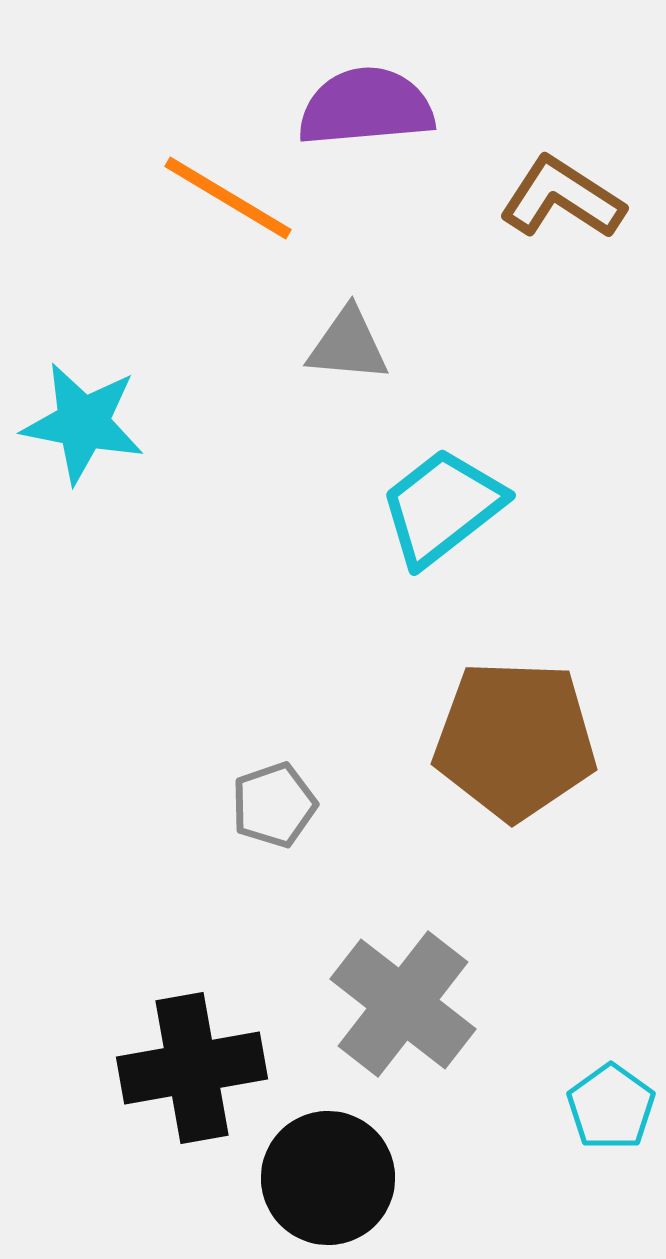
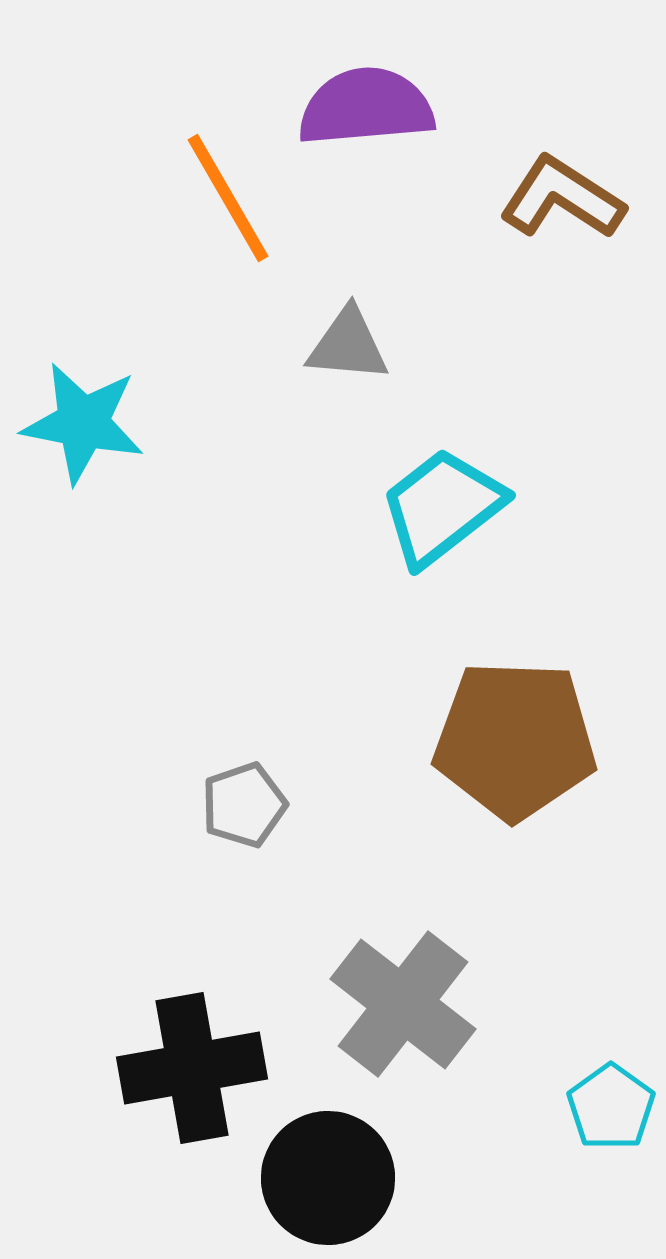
orange line: rotated 29 degrees clockwise
gray pentagon: moved 30 px left
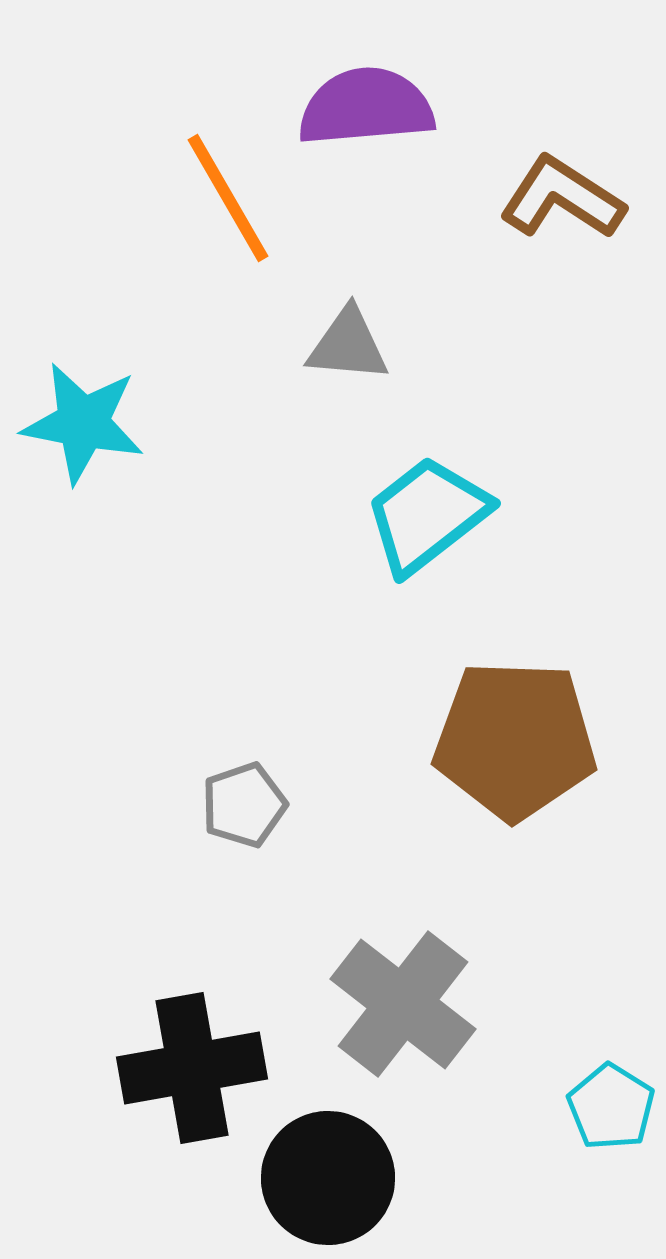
cyan trapezoid: moved 15 px left, 8 px down
cyan pentagon: rotated 4 degrees counterclockwise
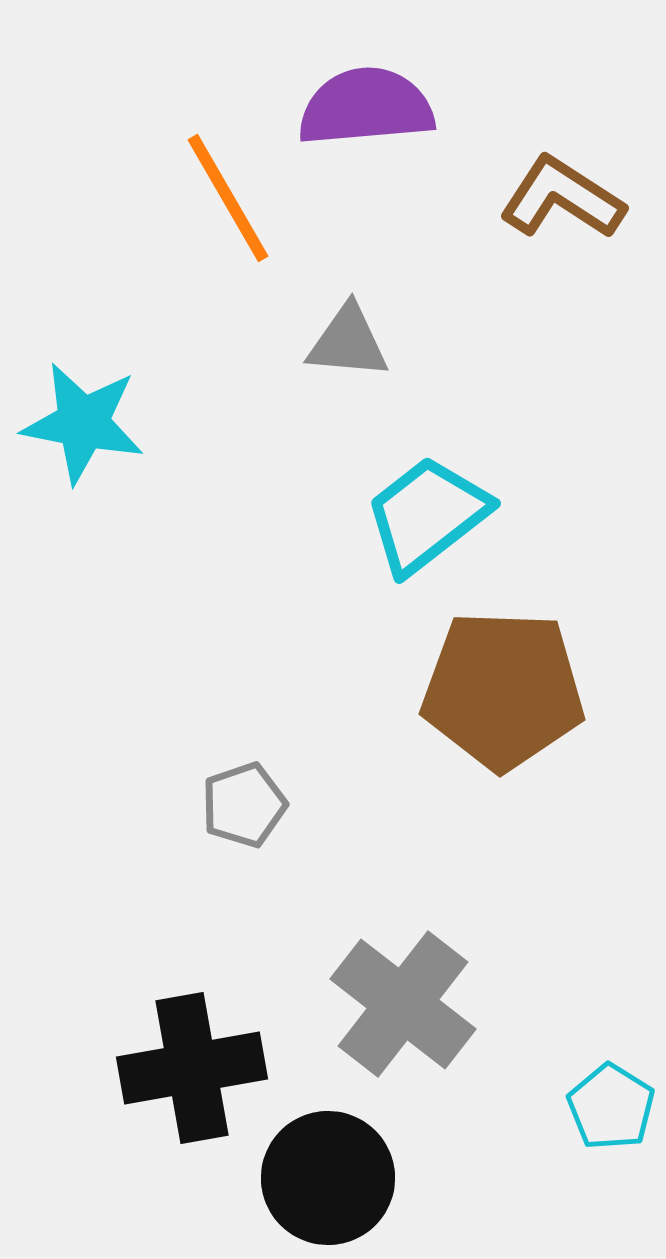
gray triangle: moved 3 px up
brown pentagon: moved 12 px left, 50 px up
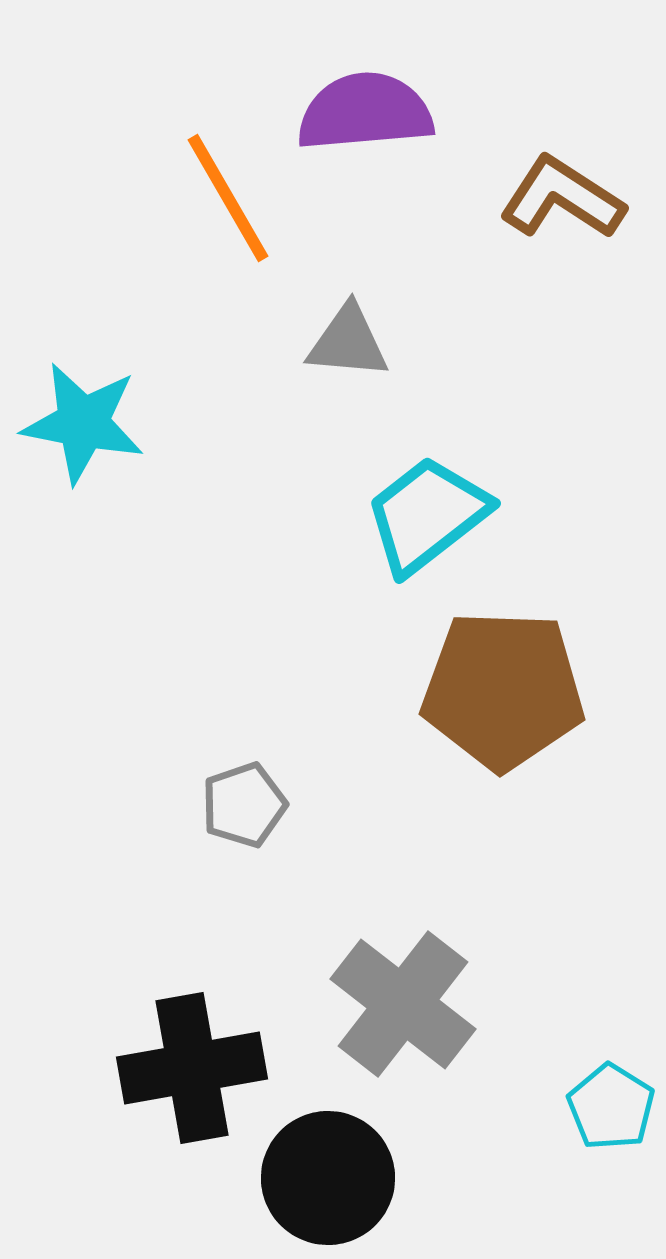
purple semicircle: moved 1 px left, 5 px down
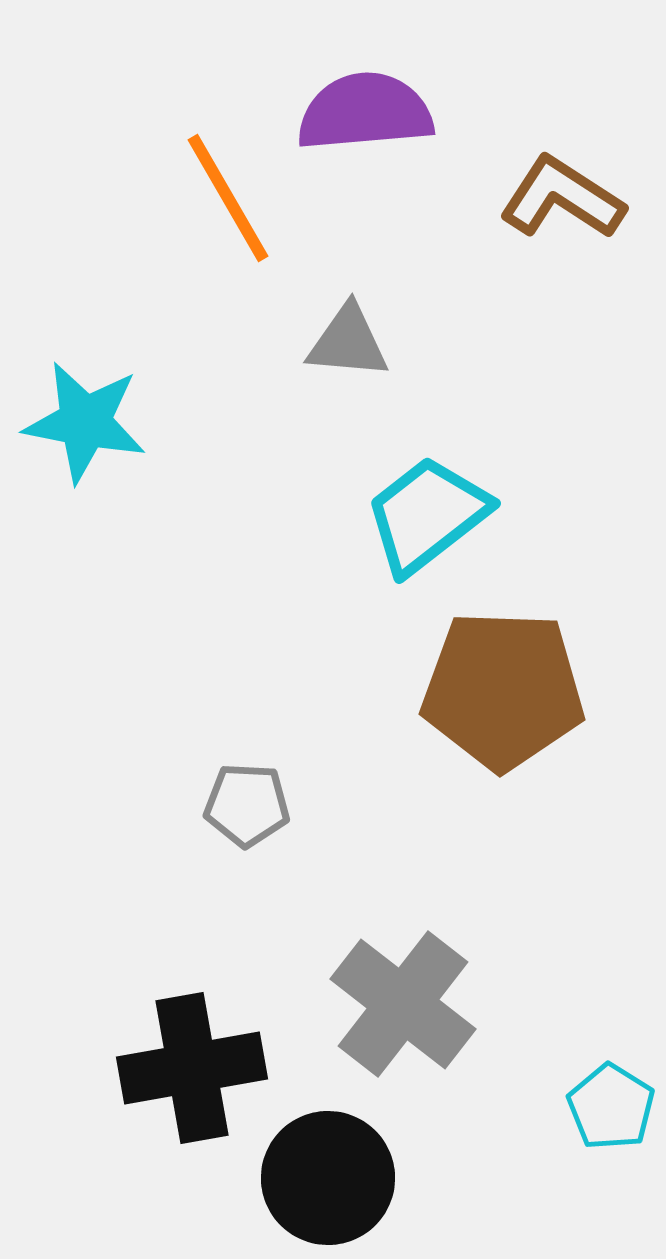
cyan star: moved 2 px right, 1 px up
gray pentagon: moved 3 px right; rotated 22 degrees clockwise
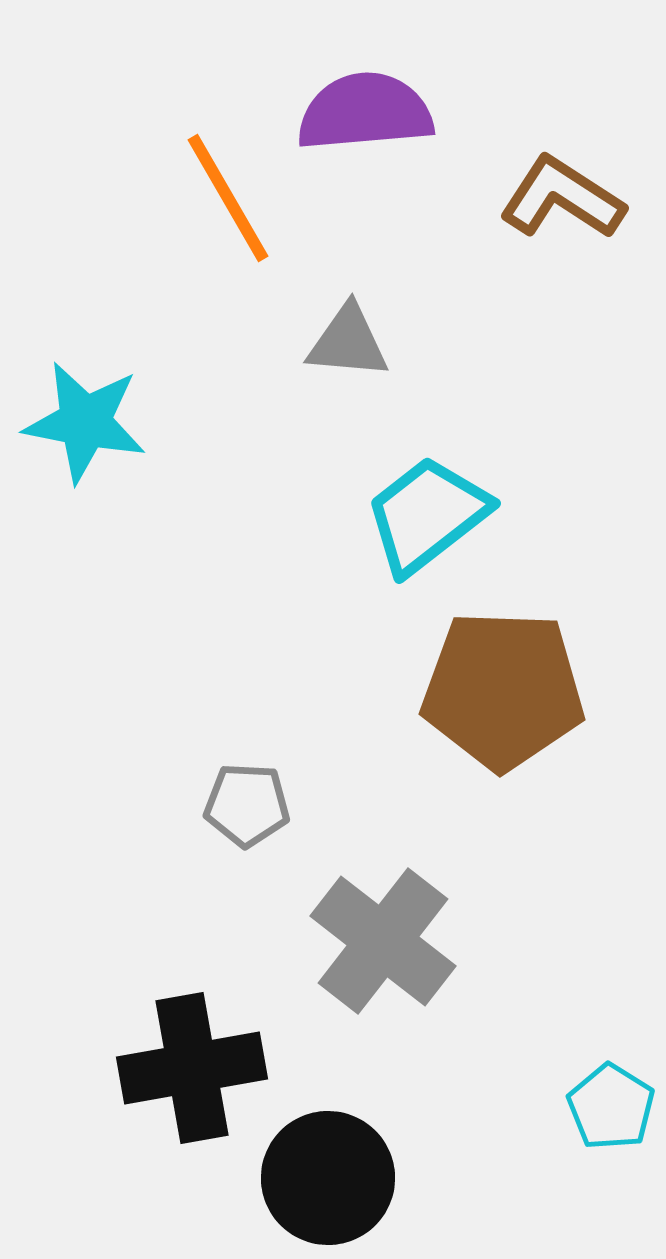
gray cross: moved 20 px left, 63 px up
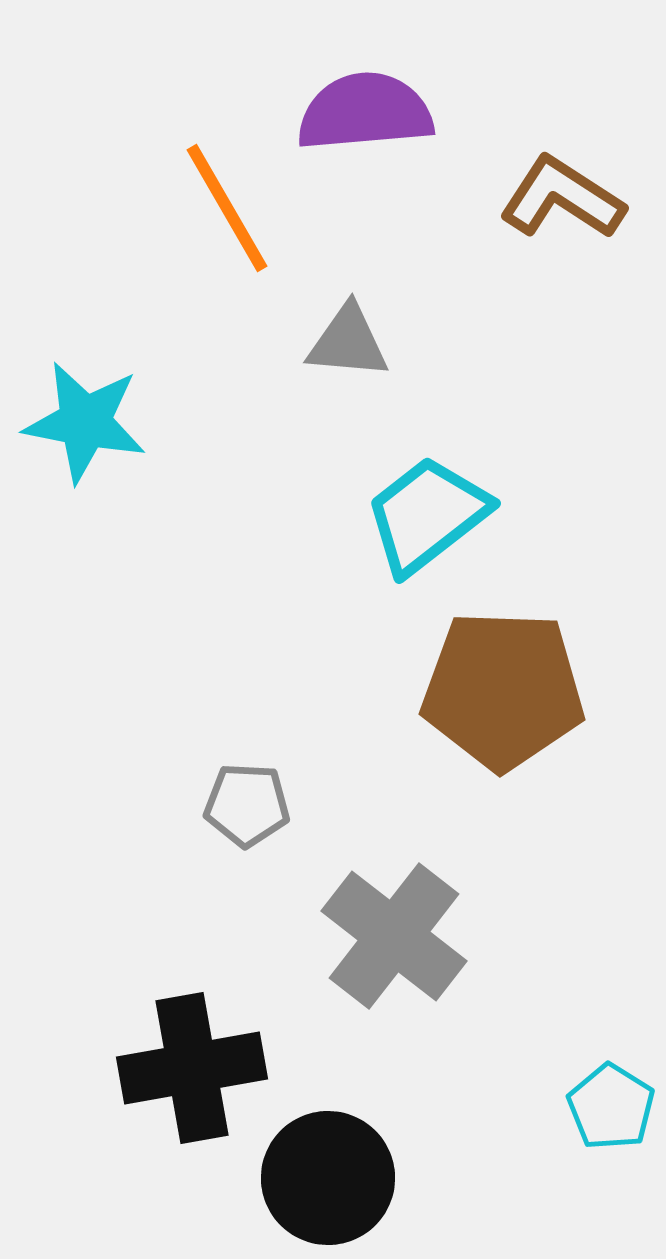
orange line: moved 1 px left, 10 px down
gray cross: moved 11 px right, 5 px up
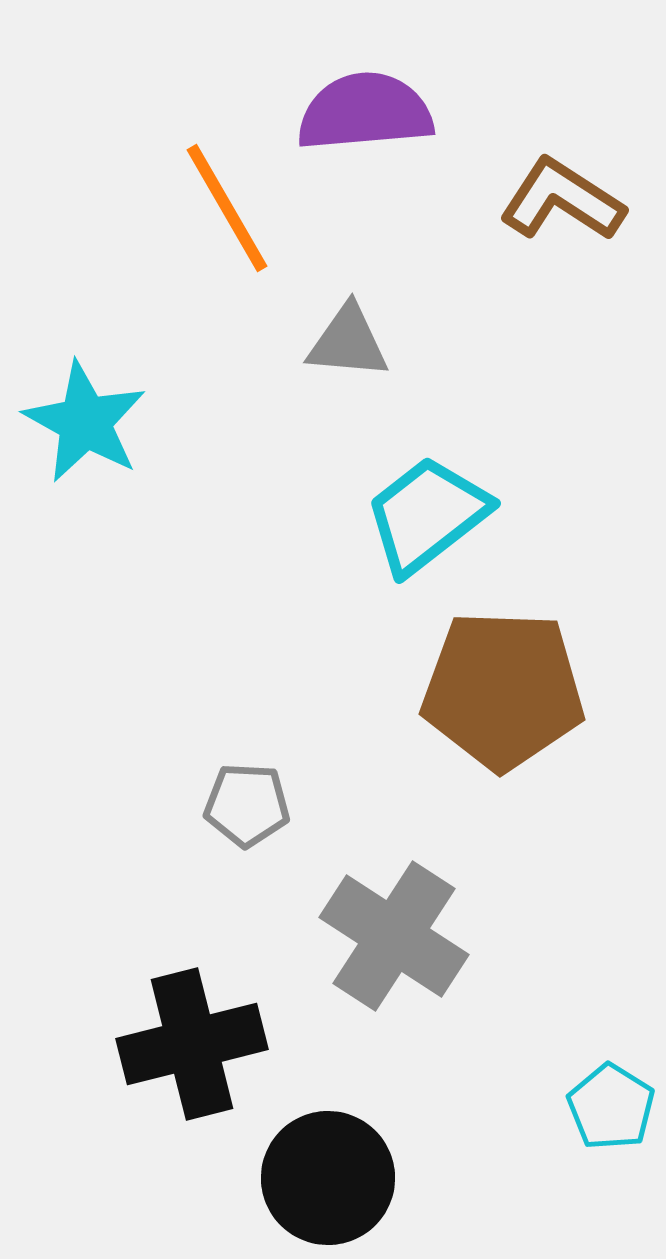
brown L-shape: moved 2 px down
cyan star: rotated 18 degrees clockwise
gray cross: rotated 5 degrees counterclockwise
black cross: moved 24 px up; rotated 4 degrees counterclockwise
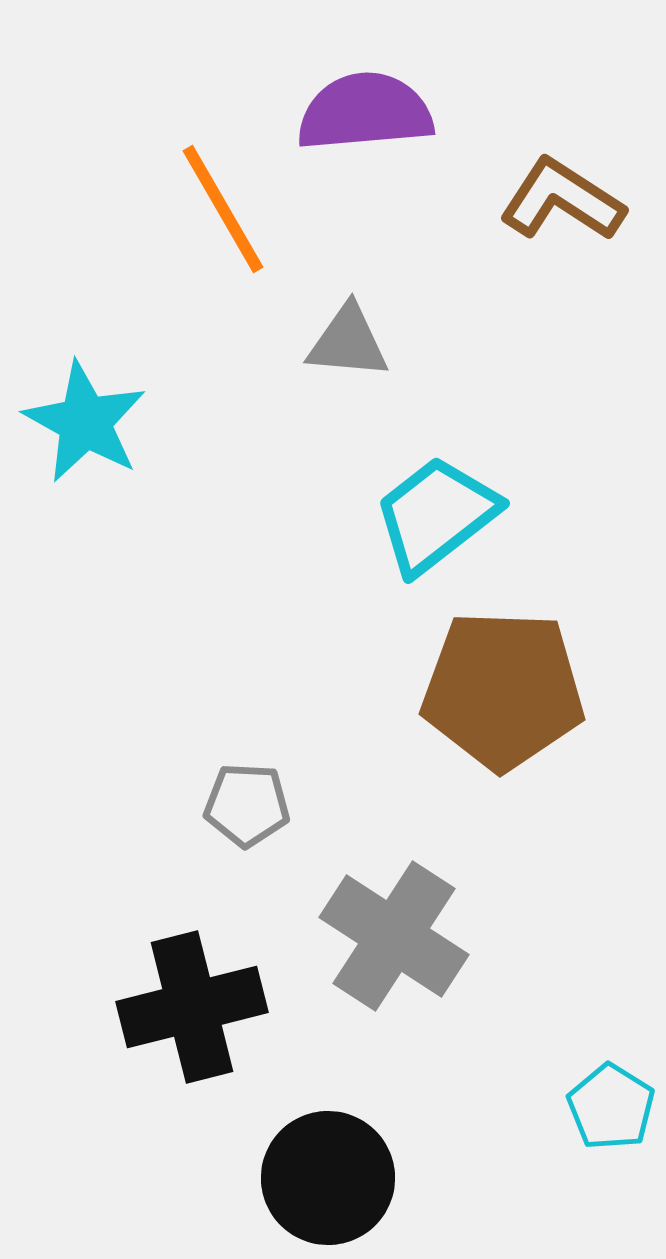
orange line: moved 4 px left, 1 px down
cyan trapezoid: moved 9 px right
black cross: moved 37 px up
